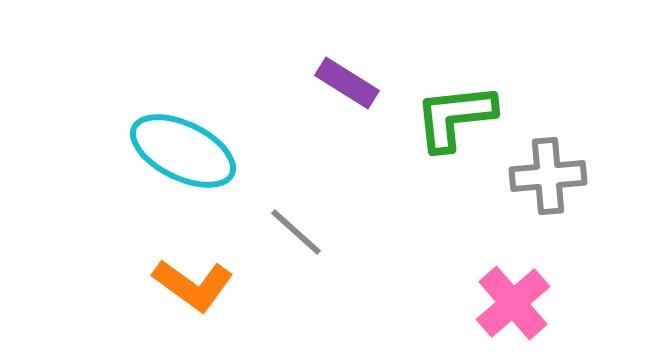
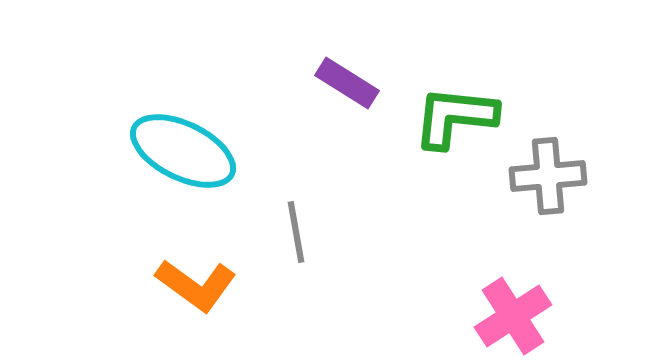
green L-shape: rotated 12 degrees clockwise
gray line: rotated 38 degrees clockwise
orange L-shape: moved 3 px right
pink cross: moved 13 px down; rotated 8 degrees clockwise
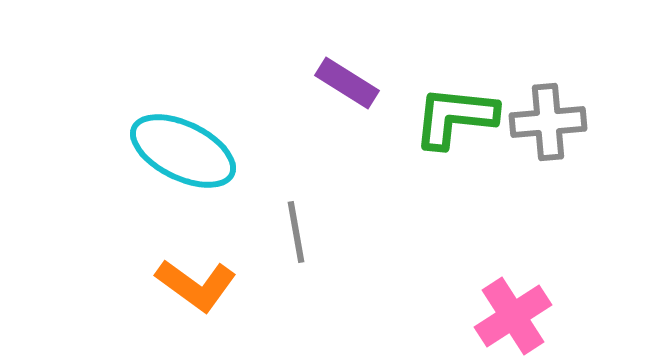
gray cross: moved 54 px up
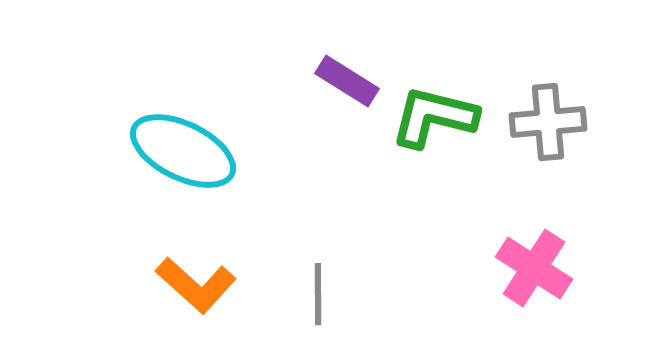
purple rectangle: moved 2 px up
green L-shape: moved 21 px left; rotated 8 degrees clockwise
gray line: moved 22 px right, 62 px down; rotated 10 degrees clockwise
orange L-shape: rotated 6 degrees clockwise
pink cross: moved 21 px right, 48 px up; rotated 24 degrees counterclockwise
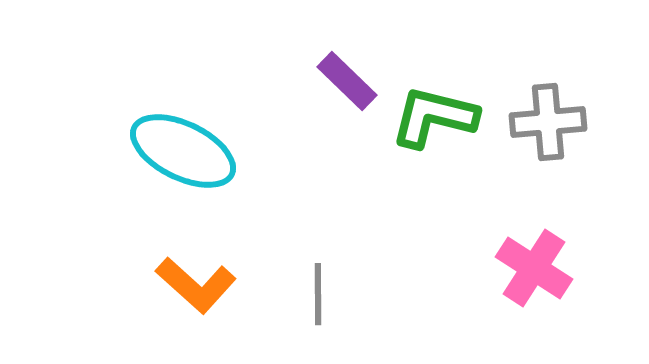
purple rectangle: rotated 12 degrees clockwise
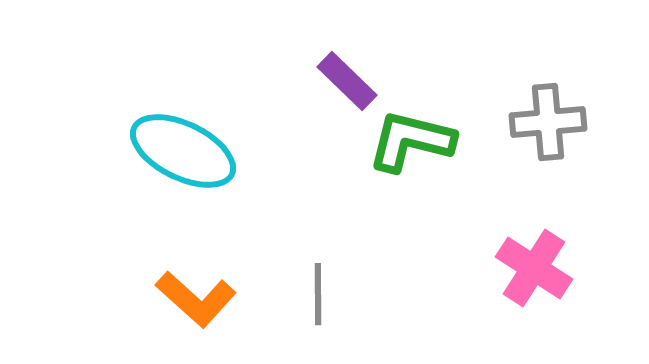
green L-shape: moved 23 px left, 24 px down
orange L-shape: moved 14 px down
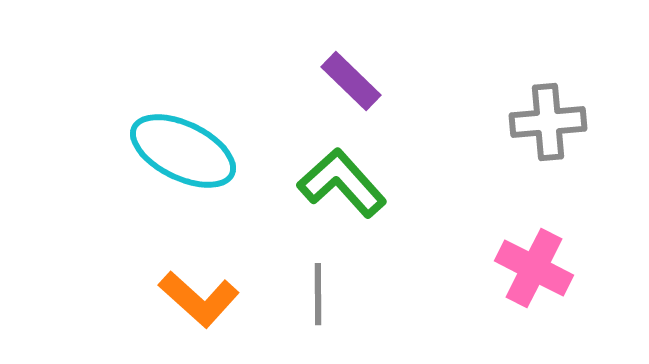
purple rectangle: moved 4 px right
green L-shape: moved 69 px left, 42 px down; rotated 34 degrees clockwise
pink cross: rotated 6 degrees counterclockwise
orange L-shape: moved 3 px right
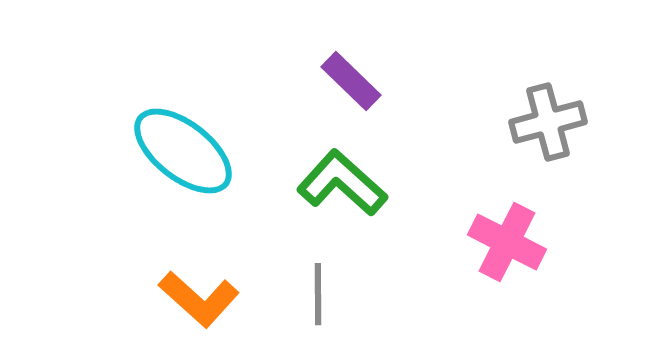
gray cross: rotated 10 degrees counterclockwise
cyan ellipse: rotated 12 degrees clockwise
green L-shape: rotated 6 degrees counterclockwise
pink cross: moved 27 px left, 26 px up
